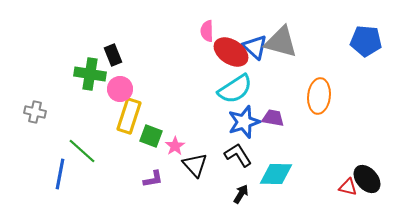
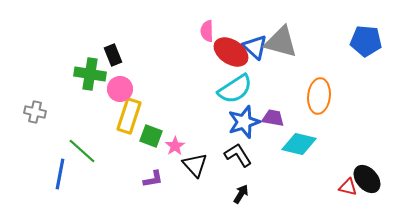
cyan diamond: moved 23 px right, 30 px up; rotated 12 degrees clockwise
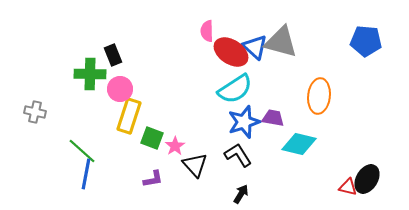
green cross: rotated 8 degrees counterclockwise
green square: moved 1 px right, 2 px down
blue line: moved 26 px right
black ellipse: rotated 72 degrees clockwise
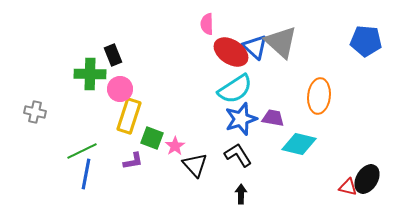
pink semicircle: moved 7 px up
gray triangle: rotated 27 degrees clockwise
blue star: moved 3 px left, 3 px up
green line: rotated 68 degrees counterclockwise
purple L-shape: moved 20 px left, 18 px up
black arrow: rotated 30 degrees counterclockwise
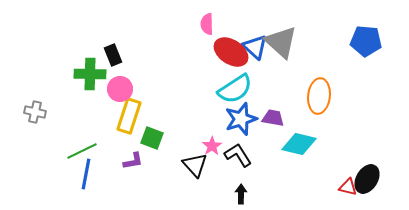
pink star: moved 37 px right
